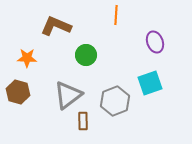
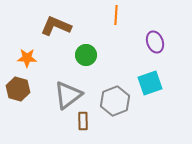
brown hexagon: moved 3 px up
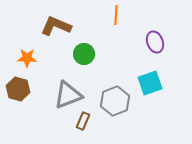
green circle: moved 2 px left, 1 px up
gray triangle: rotated 16 degrees clockwise
brown rectangle: rotated 24 degrees clockwise
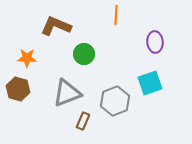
purple ellipse: rotated 15 degrees clockwise
gray triangle: moved 1 px left, 2 px up
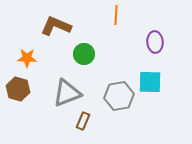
cyan square: moved 1 px up; rotated 20 degrees clockwise
gray hexagon: moved 4 px right, 5 px up; rotated 12 degrees clockwise
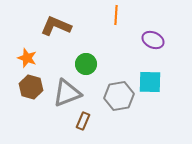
purple ellipse: moved 2 px left, 2 px up; rotated 60 degrees counterclockwise
green circle: moved 2 px right, 10 px down
orange star: rotated 18 degrees clockwise
brown hexagon: moved 13 px right, 2 px up
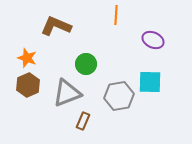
brown hexagon: moved 3 px left, 2 px up; rotated 20 degrees clockwise
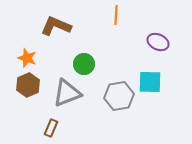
purple ellipse: moved 5 px right, 2 px down
green circle: moved 2 px left
brown rectangle: moved 32 px left, 7 px down
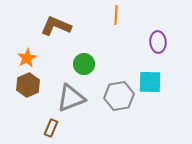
purple ellipse: rotated 60 degrees clockwise
orange star: rotated 24 degrees clockwise
gray triangle: moved 4 px right, 5 px down
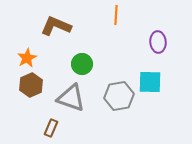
green circle: moved 2 px left
brown hexagon: moved 3 px right
gray triangle: rotated 40 degrees clockwise
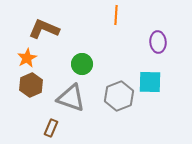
brown L-shape: moved 12 px left, 3 px down
gray hexagon: rotated 12 degrees counterclockwise
